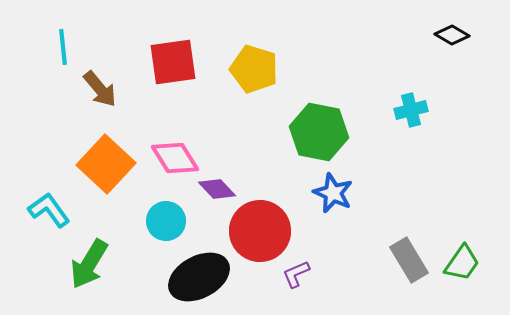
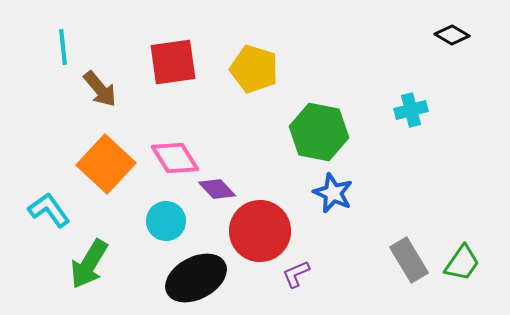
black ellipse: moved 3 px left, 1 px down
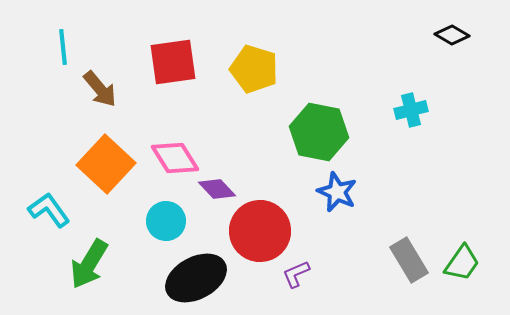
blue star: moved 4 px right, 1 px up
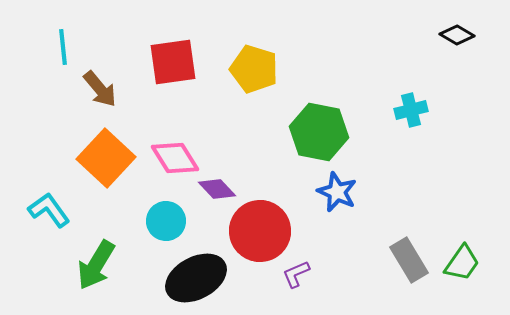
black diamond: moved 5 px right
orange square: moved 6 px up
green arrow: moved 7 px right, 1 px down
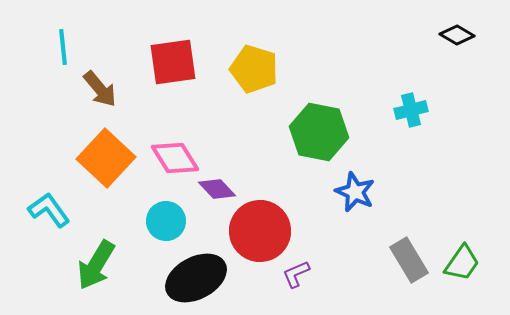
blue star: moved 18 px right
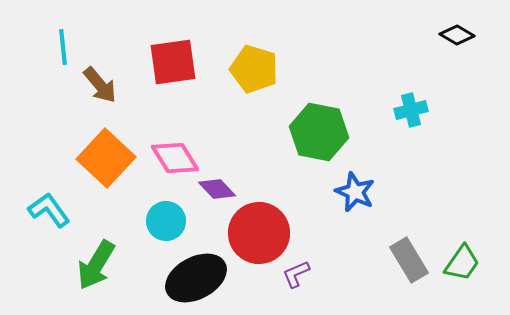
brown arrow: moved 4 px up
red circle: moved 1 px left, 2 px down
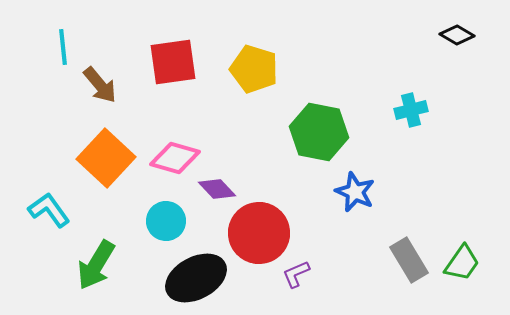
pink diamond: rotated 42 degrees counterclockwise
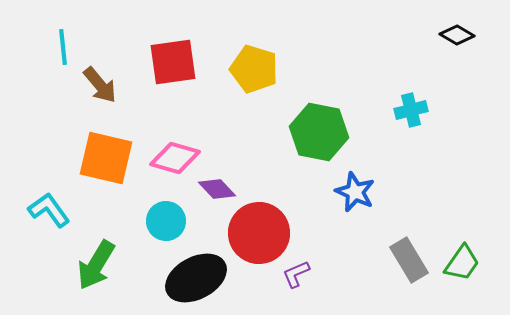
orange square: rotated 30 degrees counterclockwise
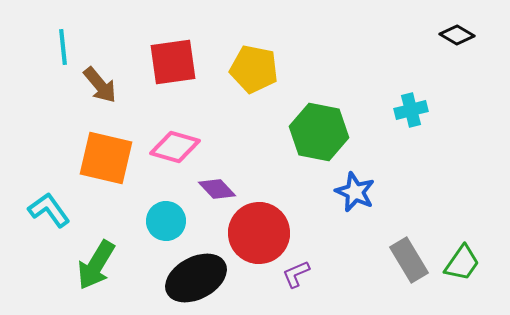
yellow pentagon: rotated 6 degrees counterclockwise
pink diamond: moved 11 px up
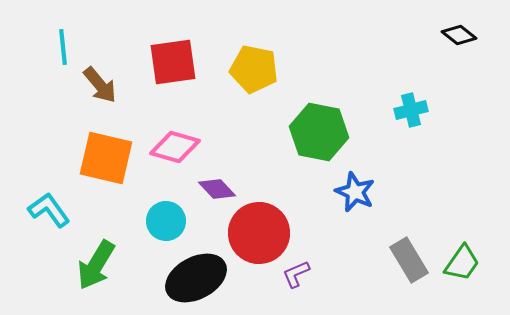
black diamond: moved 2 px right; rotated 8 degrees clockwise
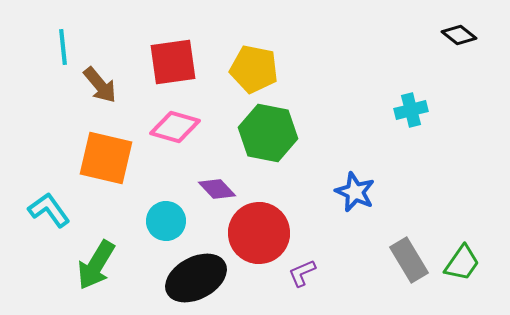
green hexagon: moved 51 px left, 1 px down
pink diamond: moved 20 px up
purple L-shape: moved 6 px right, 1 px up
